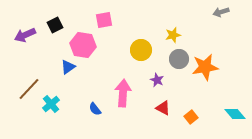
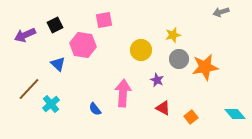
blue triangle: moved 10 px left, 3 px up; rotated 42 degrees counterclockwise
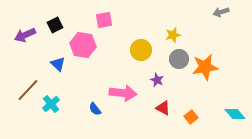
brown line: moved 1 px left, 1 px down
pink arrow: rotated 92 degrees clockwise
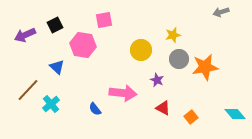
blue triangle: moved 1 px left, 3 px down
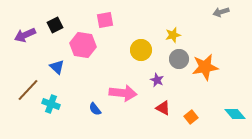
pink square: moved 1 px right
cyan cross: rotated 30 degrees counterclockwise
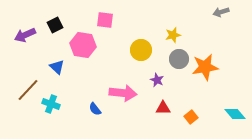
pink square: rotated 18 degrees clockwise
red triangle: rotated 28 degrees counterclockwise
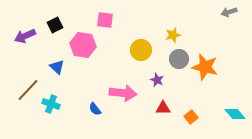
gray arrow: moved 8 px right
purple arrow: moved 1 px down
orange star: rotated 24 degrees clockwise
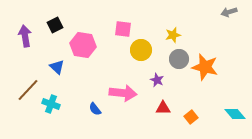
pink square: moved 18 px right, 9 px down
purple arrow: rotated 105 degrees clockwise
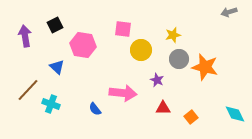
cyan diamond: rotated 15 degrees clockwise
